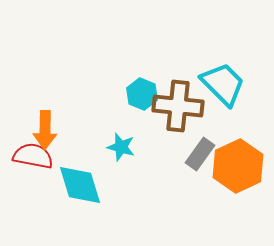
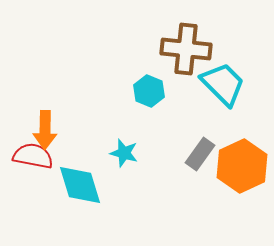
cyan hexagon: moved 7 px right, 3 px up
brown cross: moved 8 px right, 57 px up
cyan star: moved 3 px right, 6 px down
orange hexagon: moved 4 px right
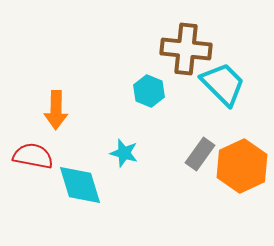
orange arrow: moved 11 px right, 20 px up
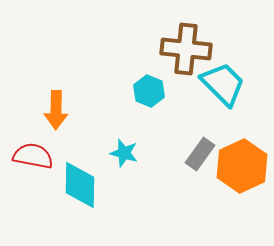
cyan diamond: rotated 18 degrees clockwise
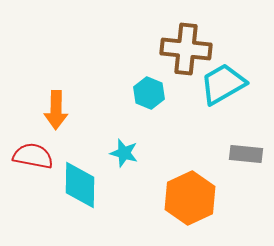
cyan trapezoid: rotated 75 degrees counterclockwise
cyan hexagon: moved 2 px down
gray rectangle: moved 46 px right; rotated 60 degrees clockwise
orange hexagon: moved 52 px left, 32 px down
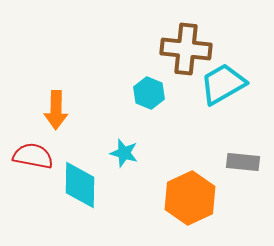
gray rectangle: moved 3 px left, 8 px down
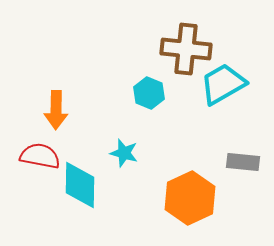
red semicircle: moved 7 px right
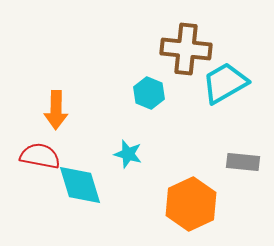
cyan trapezoid: moved 2 px right, 1 px up
cyan star: moved 4 px right, 1 px down
cyan diamond: rotated 18 degrees counterclockwise
orange hexagon: moved 1 px right, 6 px down
